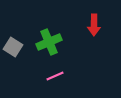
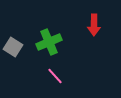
pink line: rotated 72 degrees clockwise
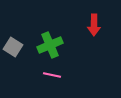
green cross: moved 1 px right, 3 px down
pink line: moved 3 px left, 1 px up; rotated 36 degrees counterclockwise
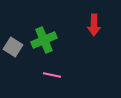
green cross: moved 6 px left, 5 px up
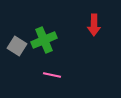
gray square: moved 4 px right, 1 px up
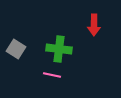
green cross: moved 15 px right, 9 px down; rotated 30 degrees clockwise
gray square: moved 1 px left, 3 px down
